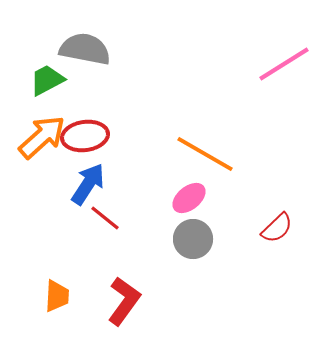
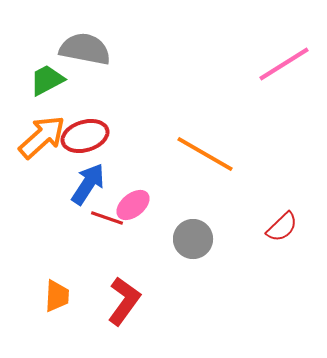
red ellipse: rotated 9 degrees counterclockwise
pink ellipse: moved 56 px left, 7 px down
red line: moved 2 px right; rotated 20 degrees counterclockwise
red semicircle: moved 5 px right, 1 px up
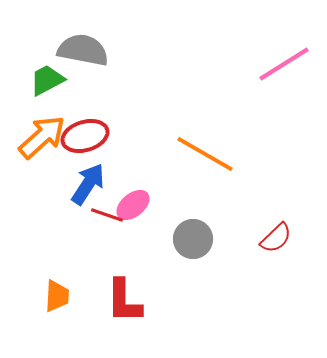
gray semicircle: moved 2 px left, 1 px down
red line: moved 3 px up
red semicircle: moved 6 px left, 11 px down
red L-shape: rotated 144 degrees clockwise
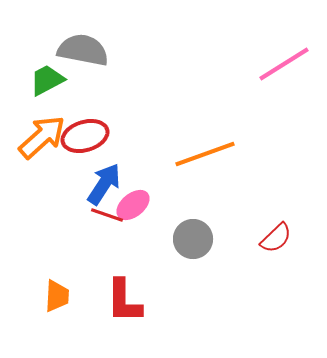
orange line: rotated 50 degrees counterclockwise
blue arrow: moved 16 px right
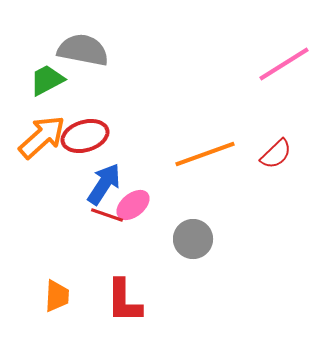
red semicircle: moved 84 px up
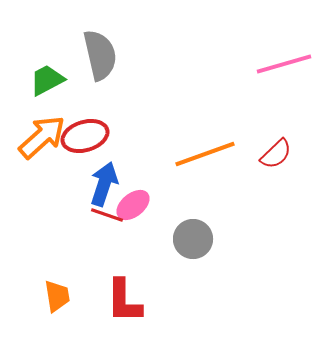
gray semicircle: moved 17 px right, 5 px down; rotated 66 degrees clockwise
pink line: rotated 16 degrees clockwise
blue arrow: rotated 15 degrees counterclockwise
orange trapezoid: rotated 12 degrees counterclockwise
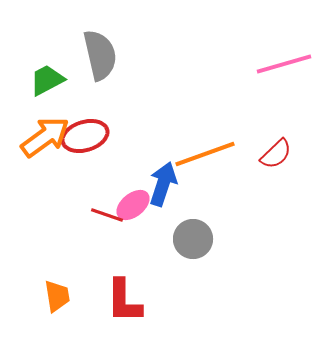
orange arrow: moved 3 px right; rotated 6 degrees clockwise
blue arrow: moved 59 px right
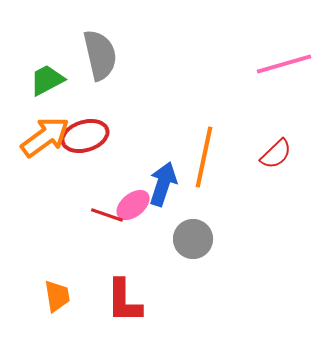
orange line: moved 1 px left, 3 px down; rotated 58 degrees counterclockwise
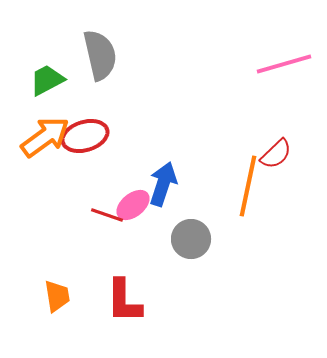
orange line: moved 44 px right, 29 px down
gray circle: moved 2 px left
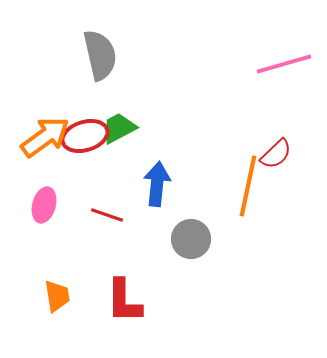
green trapezoid: moved 72 px right, 48 px down
blue arrow: moved 6 px left; rotated 12 degrees counterclockwise
pink ellipse: moved 89 px left; rotated 36 degrees counterclockwise
